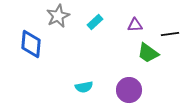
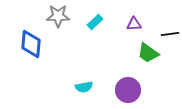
gray star: rotated 25 degrees clockwise
purple triangle: moved 1 px left, 1 px up
purple circle: moved 1 px left
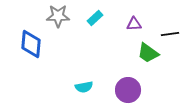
cyan rectangle: moved 4 px up
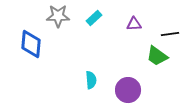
cyan rectangle: moved 1 px left
green trapezoid: moved 9 px right, 3 px down
cyan semicircle: moved 7 px right, 7 px up; rotated 84 degrees counterclockwise
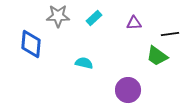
purple triangle: moved 1 px up
cyan semicircle: moved 7 px left, 17 px up; rotated 72 degrees counterclockwise
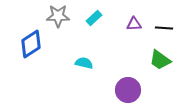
purple triangle: moved 1 px down
black line: moved 6 px left, 6 px up; rotated 12 degrees clockwise
blue diamond: rotated 52 degrees clockwise
green trapezoid: moved 3 px right, 4 px down
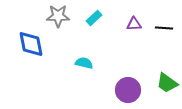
blue diamond: rotated 68 degrees counterclockwise
green trapezoid: moved 7 px right, 23 px down
